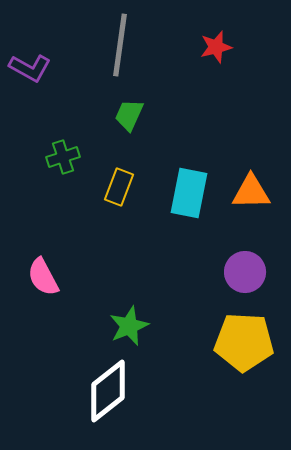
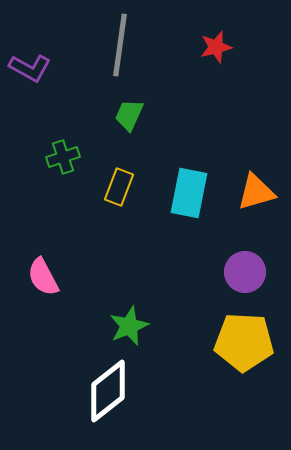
orange triangle: moved 5 px right; rotated 15 degrees counterclockwise
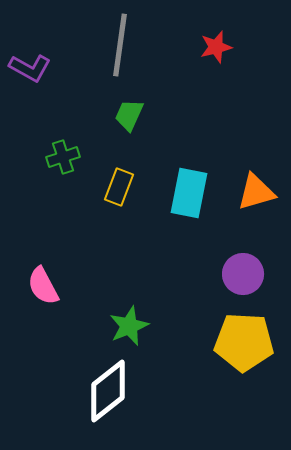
purple circle: moved 2 px left, 2 px down
pink semicircle: moved 9 px down
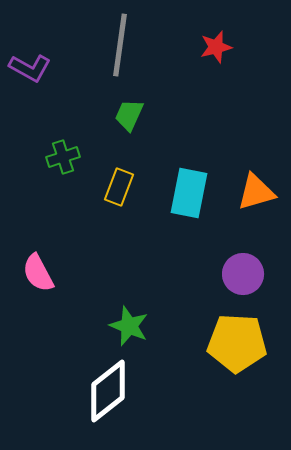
pink semicircle: moved 5 px left, 13 px up
green star: rotated 27 degrees counterclockwise
yellow pentagon: moved 7 px left, 1 px down
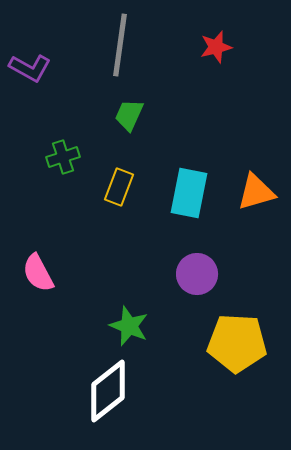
purple circle: moved 46 px left
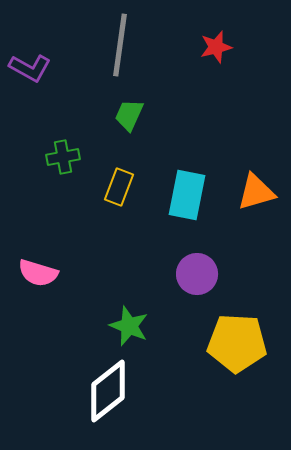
green cross: rotated 8 degrees clockwise
cyan rectangle: moved 2 px left, 2 px down
pink semicircle: rotated 45 degrees counterclockwise
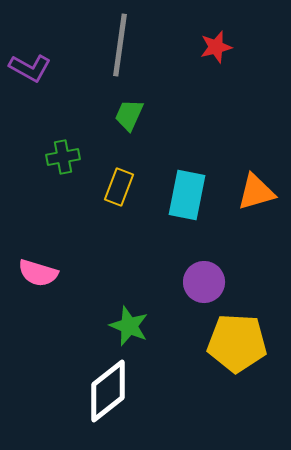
purple circle: moved 7 px right, 8 px down
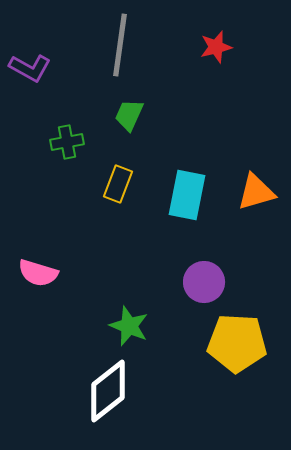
green cross: moved 4 px right, 15 px up
yellow rectangle: moved 1 px left, 3 px up
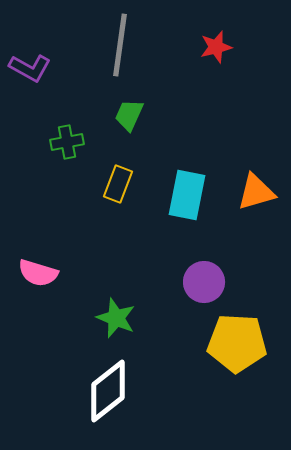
green star: moved 13 px left, 8 px up
